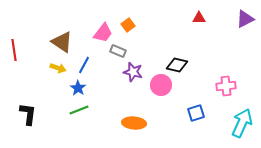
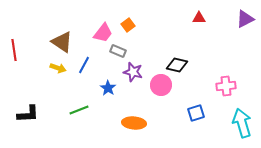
blue star: moved 30 px right
black L-shape: rotated 80 degrees clockwise
cyan arrow: rotated 40 degrees counterclockwise
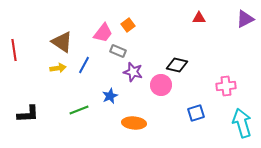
yellow arrow: rotated 28 degrees counterclockwise
blue star: moved 2 px right, 8 px down; rotated 14 degrees clockwise
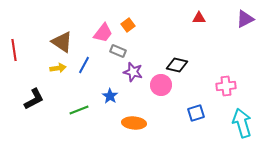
blue star: rotated 14 degrees counterclockwise
black L-shape: moved 6 px right, 15 px up; rotated 25 degrees counterclockwise
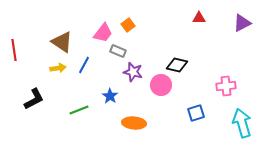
purple triangle: moved 3 px left, 4 px down
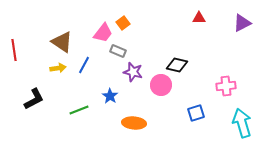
orange square: moved 5 px left, 2 px up
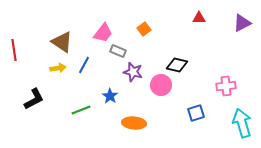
orange square: moved 21 px right, 6 px down
green line: moved 2 px right
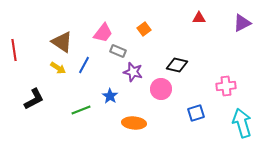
yellow arrow: rotated 42 degrees clockwise
pink circle: moved 4 px down
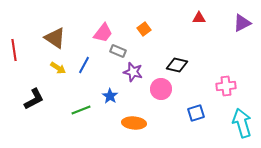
brown triangle: moved 7 px left, 4 px up
